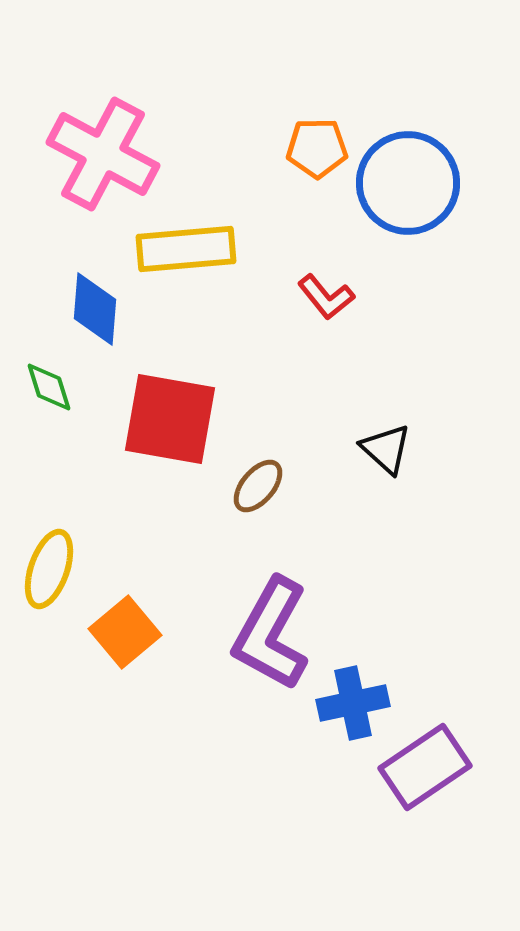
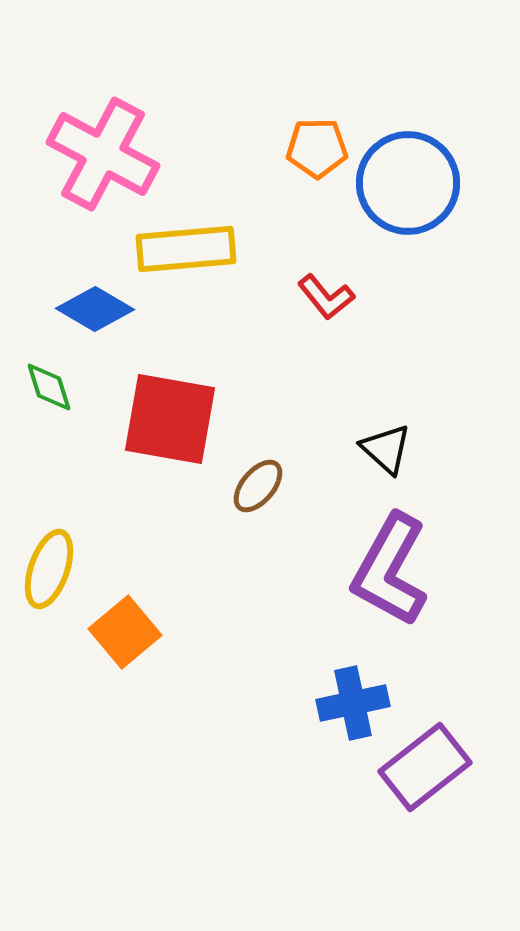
blue diamond: rotated 64 degrees counterclockwise
purple L-shape: moved 119 px right, 64 px up
purple rectangle: rotated 4 degrees counterclockwise
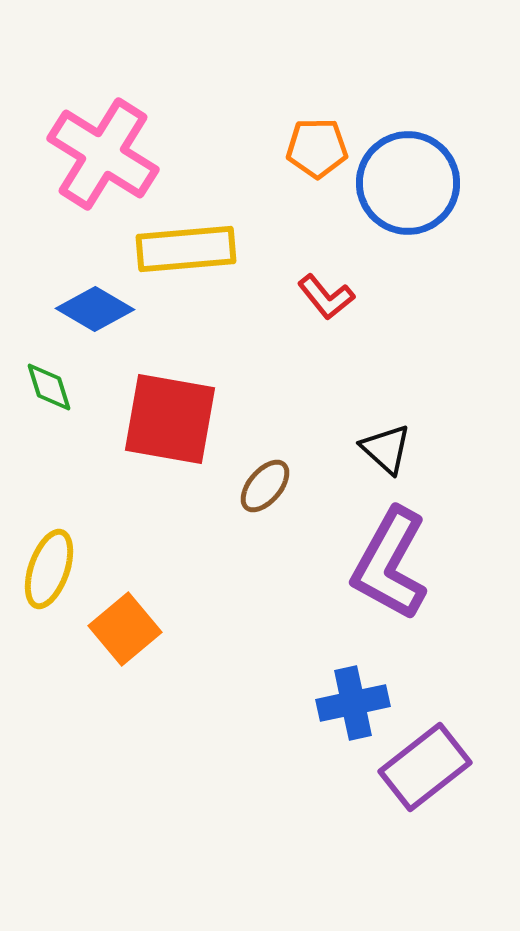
pink cross: rotated 4 degrees clockwise
brown ellipse: moved 7 px right
purple L-shape: moved 6 px up
orange square: moved 3 px up
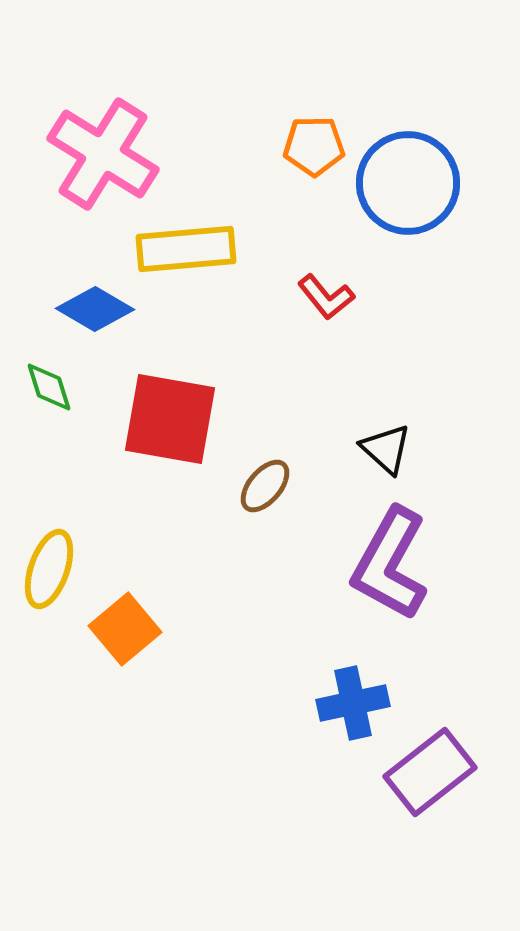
orange pentagon: moved 3 px left, 2 px up
purple rectangle: moved 5 px right, 5 px down
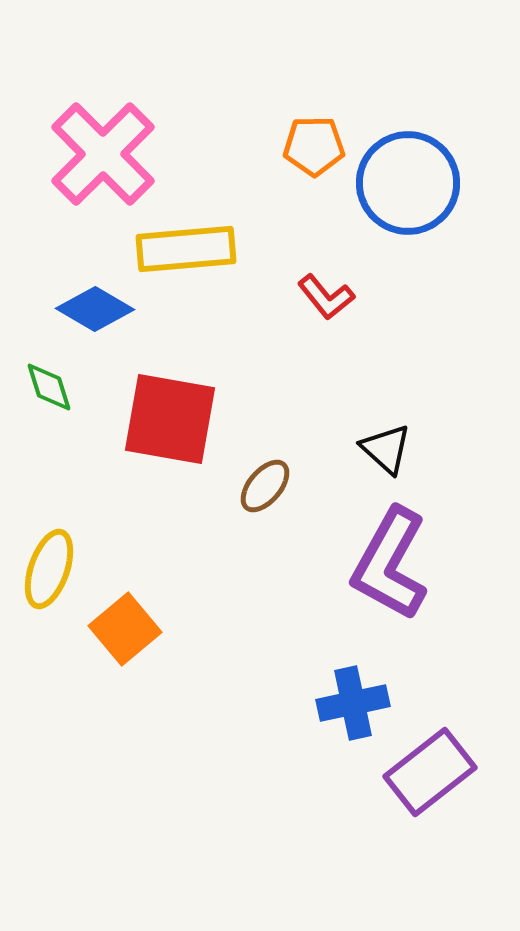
pink cross: rotated 13 degrees clockwise
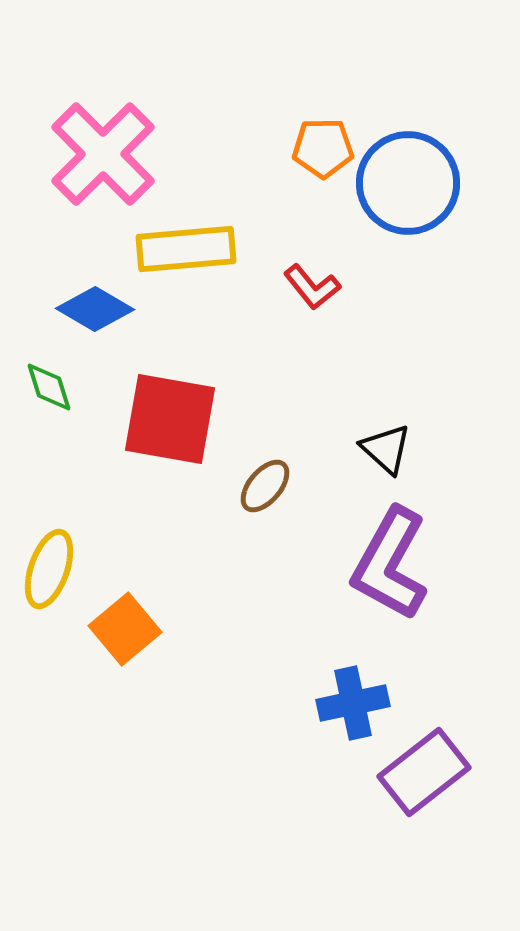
orange pentagon: moved 9 px right, 2 px down
red L-shape: moved 14 px left, 10 px up
purple rectangle: moved 6 px left
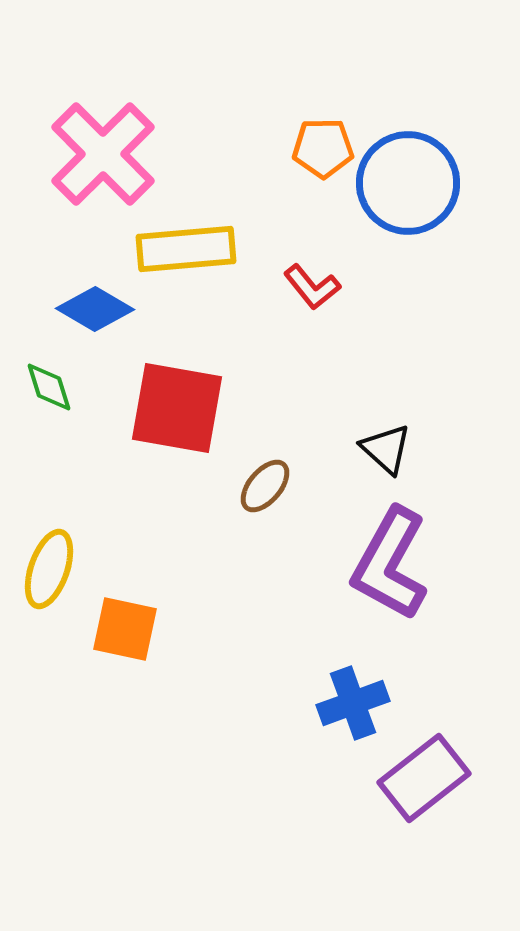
red square: moved 7 px right, 11 px up
orange square: rotated 38 degrees counterclockwise
blue cross: rotated 8 degrees counterclockwise
purple rectangle: moved 6 px down
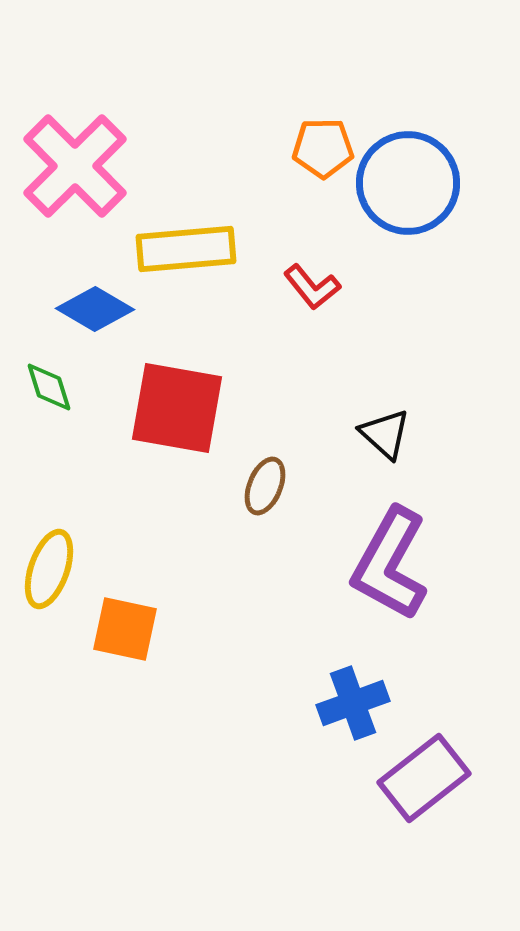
pink cross: moved 28 px left, 12 px down
black triangle: moved 1 px left, 15 px up
brown ellipse: rotated 18 degrees counterclockwise
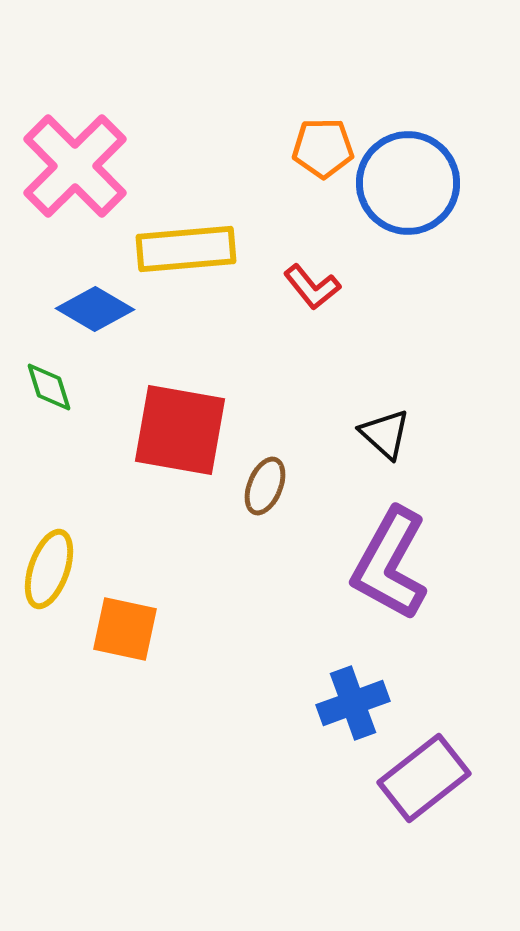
red square: moved 3 px right, 22 px down
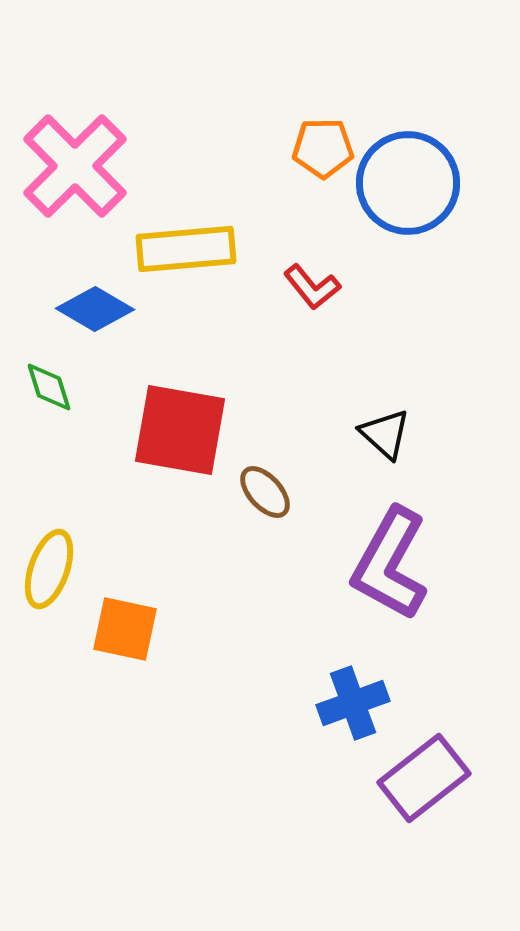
brown ellipse: moved 6 px down; rotated 64 degrees counterclockwise
